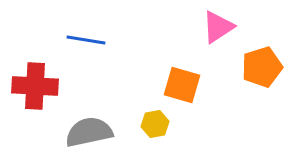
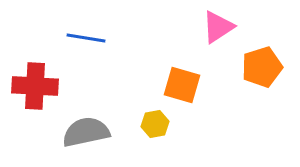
blue line: moved 2 px up
gray semicircle: moved 3 px left
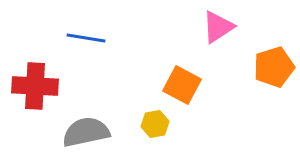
orange pentagon: moved 12 px right
orange square: rotated 12 degrees clockwise
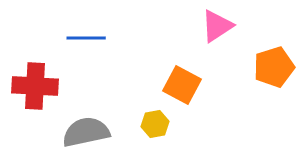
pink triangle: moved 1 px left, 1 px up
blue line: rotated 9 degrees counterclockwise
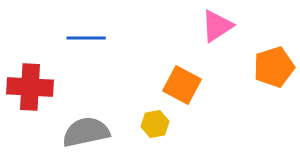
red cross: moved 5 px left, 1 px down
